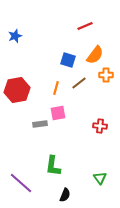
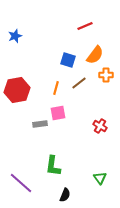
red cross: rotated 24 degrees clockwise
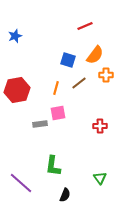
red cross: rotated 32 degrees counterclockwise
